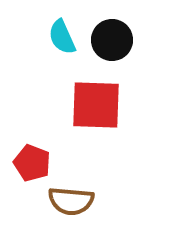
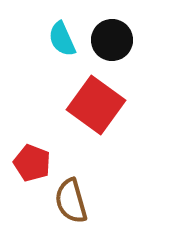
cyan semicircle: moved 2 px down
red square: rotated 34 degrees clockwise
brown semicircle: rotated 69 degrees clockwise
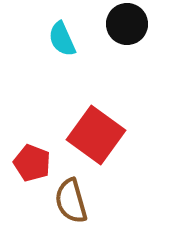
black circle: moved 15 px right, 16 px up
red square: moved 30 px down
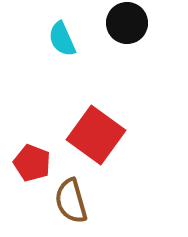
black circle: moved 1 px up
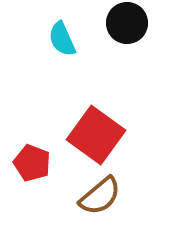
brown semicircle: moved 29 px right, 5 px up; rotated 114 degrees counterclockwise
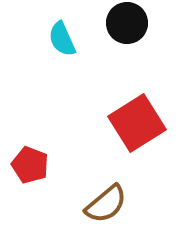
red square: moved 41 px right, 12 px up; rotated 22 degrees clockwise
red pentagon: moved 2 px left, 2 px down
brown semicircle: moved 6 px right, 8 px down
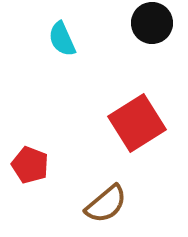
black circle: moved 25 px right
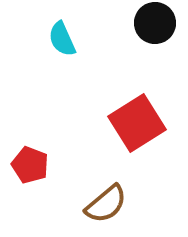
black circle: moved 3 px right
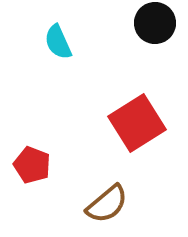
cyan semicircle: moved 4 px left, 3 px down
red pentagon: moved 2 px right
brown semicircle: moved 1 px right
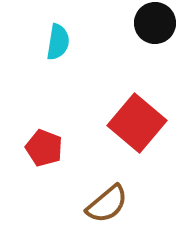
cyan semicircle: rotated 147 degrees counterclockwise
red square: rotated 18 degrees counterclockwise
red pentagon: moved 12 px right, 17 px up
